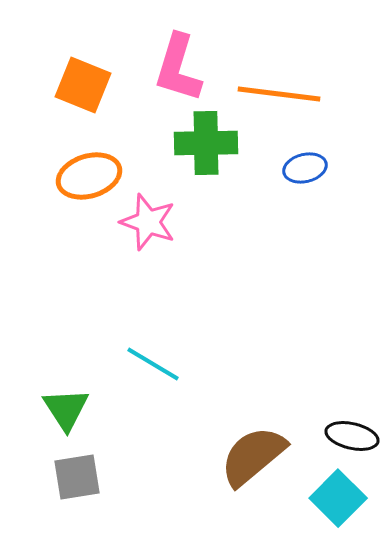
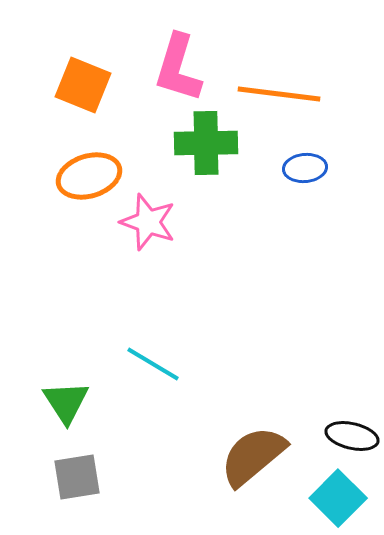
blue ellipse: rotated 9 degrees clockwise
green triangle: moved 7 px up
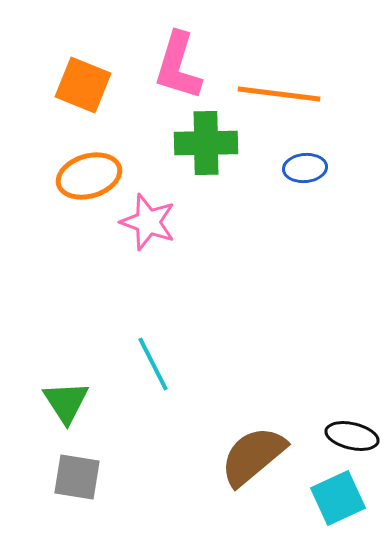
pink L-shape: moved 2 px up
cyan line: rotated 32 degrees clockwise
gray square: rotated 18 degrees clockwise
cyan square: rotated 20 degrees clockwise
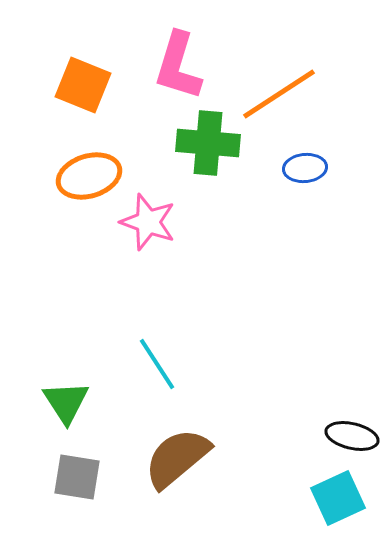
orange line: rotated 40 degrees counterclockwise
green cross: moved 2 px right; rotated 6 degrees clockwise
cyan line: moved 4 px right; rotated 6 degrees counterclockwise
brown semicircle: moved 76 px left, 2 px down
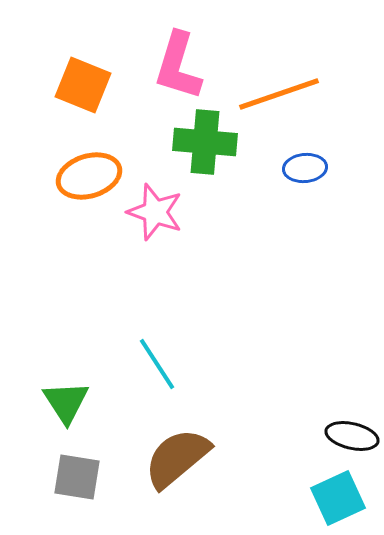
orange line: rotated 14 degrees clockwise
green cross: moved 3 px left, 1 px up
pink star: moved 7 px right, 10 px up
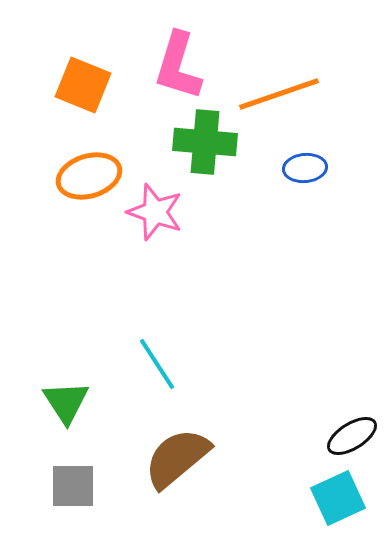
black ellipse: rotated 45 degrees counterclockwise
gray square: moved 4 px left, 9 px down; rotated 9 degrees counterclockwise
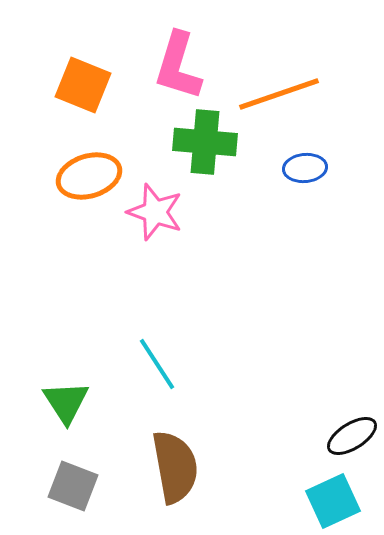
brown semicircle: moved 2 px left, 9 px down; rotated 120 degrees clockwise
gray square: rotated 21 degrees clockwise
cyan square: moved 5 px left, 3 px down
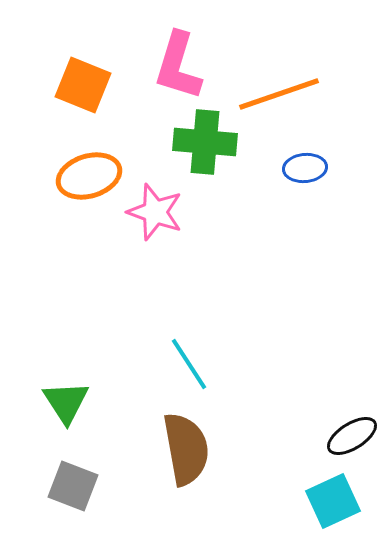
cyan line: moved 32 px right
brown semicircle: moved 11 px right, 18 px up
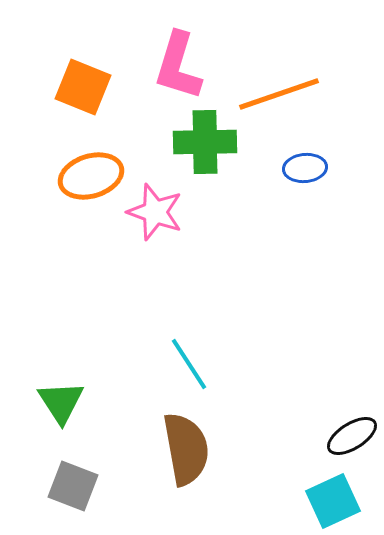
orange square: moved 2 px down
green cross: rotated 6 degrees counterclockwise
orange ellipse: moved 2 px right
green triangle: moved 5 px left
